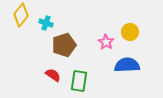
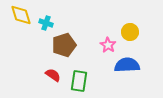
yellow diamond: rotated 55 degrees counterclockwise
pink star: moved 2 px right, 3 px down
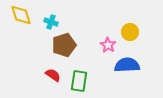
cyan cross: moved 5 px right, 1 px up
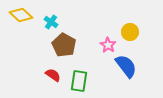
yellow diamond: rotated 30 degrees counterclockwise
cyan cross: rotated 16 degrees clockwise
brown pentagon: rotated 25 degrees counterclockwise
blue semicircle: moved 1 px left, 1 px down; rotated 55 degrees clockwise
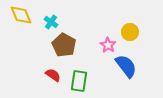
yellow diamond: rotated 25 degrees clockwise
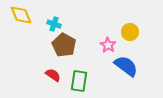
cyan cross: moved 3 px right, 2 px down; rotated 16 degrees counterclockwise
blue semicircle: rotated 15 degrees counterclockwise
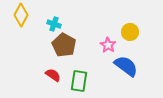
yellow diamond: rotated 50 degrees clockwise
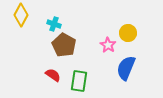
yellow circle: moved 2 px left, 1 px down
blue semicircle: moved 2 px down; rotated 105 degrees counterclockwise
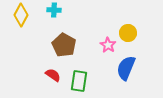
cyan cross: moved 14 px up; rotated 16 degrees counterclockwise
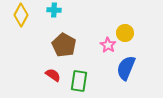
yellow circle: moved 3 px left
